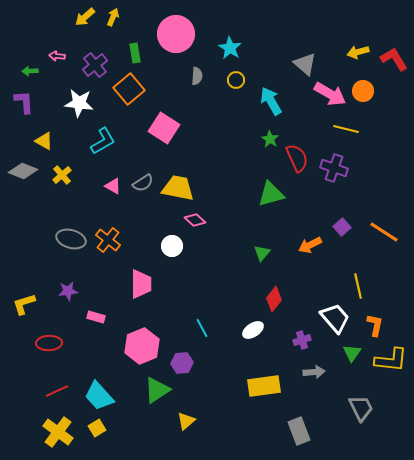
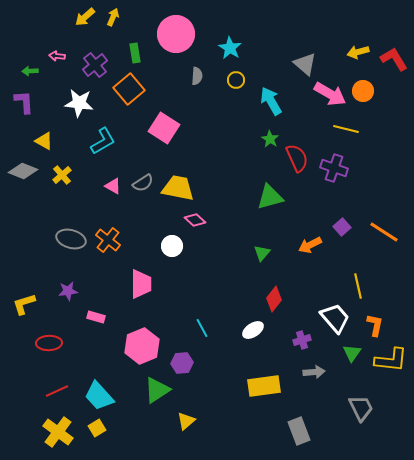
green triangle at (271, 194): moved 1 px left, 3 px down
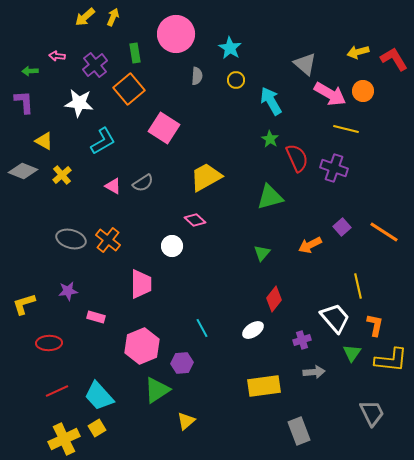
yellow trapezoid at (178, 188): moved 28 px right, 11 px up; rotated 40 degrees counterclockwise
gray trapezoid at (361, 408): moved 11 px right, 5 px down
yellow cross at (58, 432): moved 6 px right, 7 px down; rotated 28 degrees clockwise
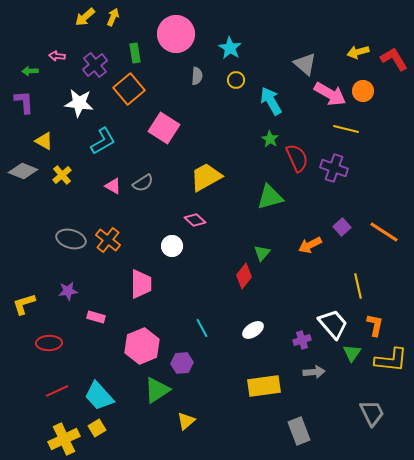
red diamond at (274, 299): moved 30 px left, 23 px up
white trapezoid at (335, 318): moved 2 px left, 6 px down
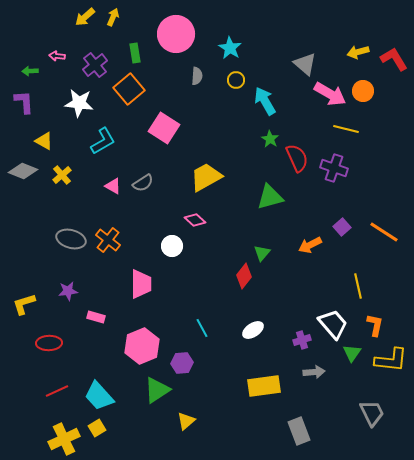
cyan arrow at (271, 101): moved 6 px left
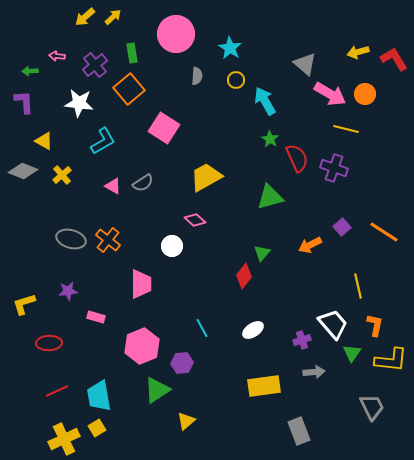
yellow arrow at (113, 17): rotated 24 degrees clockwise
green rectangle at (135, 53): moved 3 px left
orange circle at (363, 91): moved 2 px right, 3 px down
cyan trapezoid at (99, 396): rotated 32 degrees clockwise
gray trapezoid at (372, 413): moved 6 px up
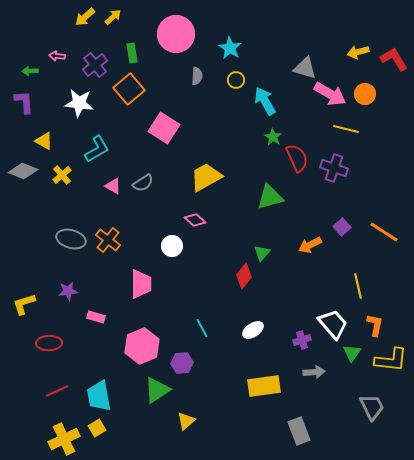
gray triangle at (305, 64): moved 4 px down; rotated 25 degrees counterclockwise
green star at (270, 139): moved 3 px right, 2 px up
cyan L-shape at (103, 141): moved 6 px left, 8 px down
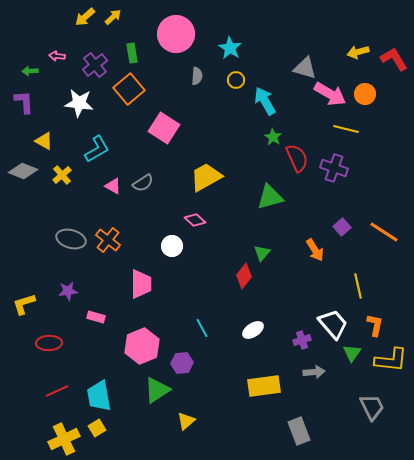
orange arrow at (310, 245): moved 5 px right, 5 px down; rotated 95 degrees counterclockwise
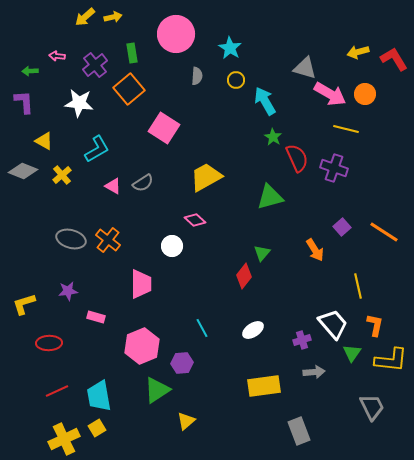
yellow arrow at (113, 17): rotated 30 degrees clockwise
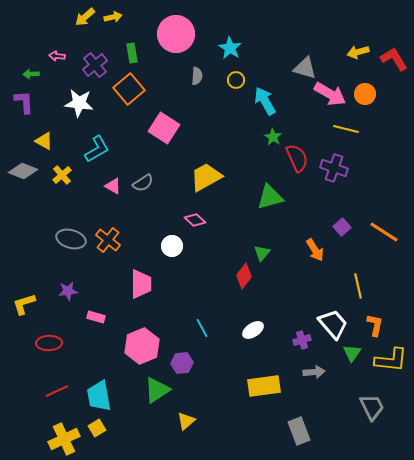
green arrow at (30, 71): moved 1 px right, 3 px down
